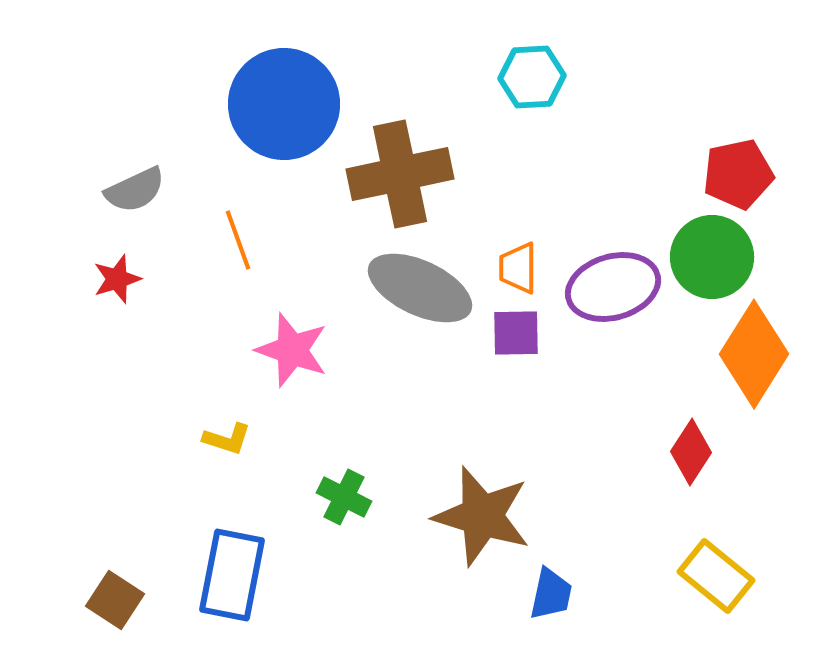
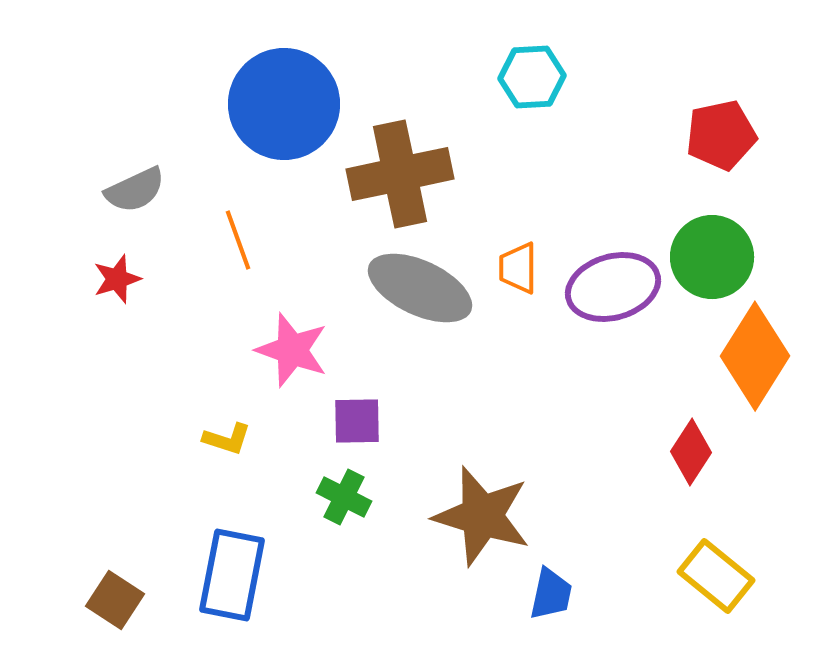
red pentagon: moved 17 px left, 39 px up
purple square: moved 159 px left, 88 px down
orange diamond: moved 1 px right, 2 px down
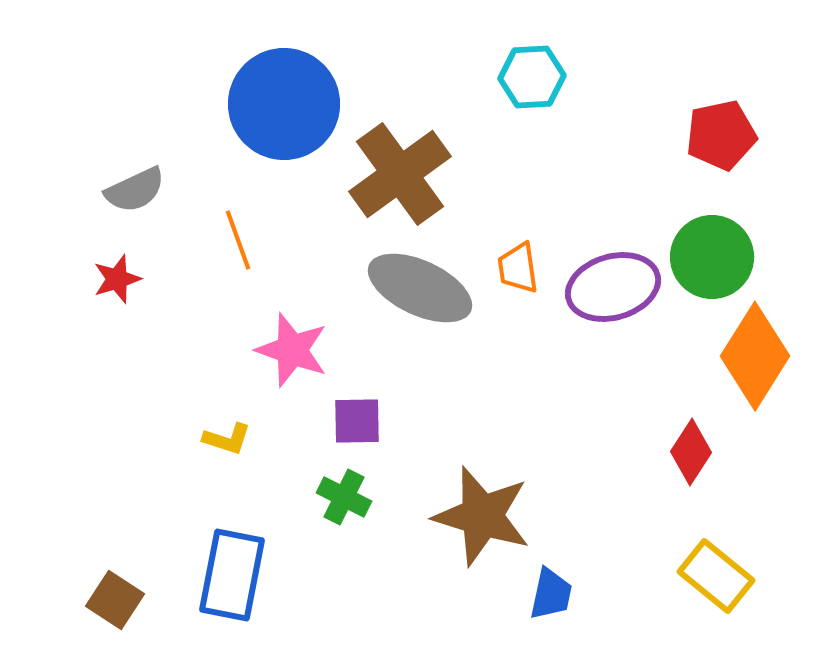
brown cross: rotated 24 degrees counterclockwise
orange trapezoid: rotated 8 degrees counterclockwise
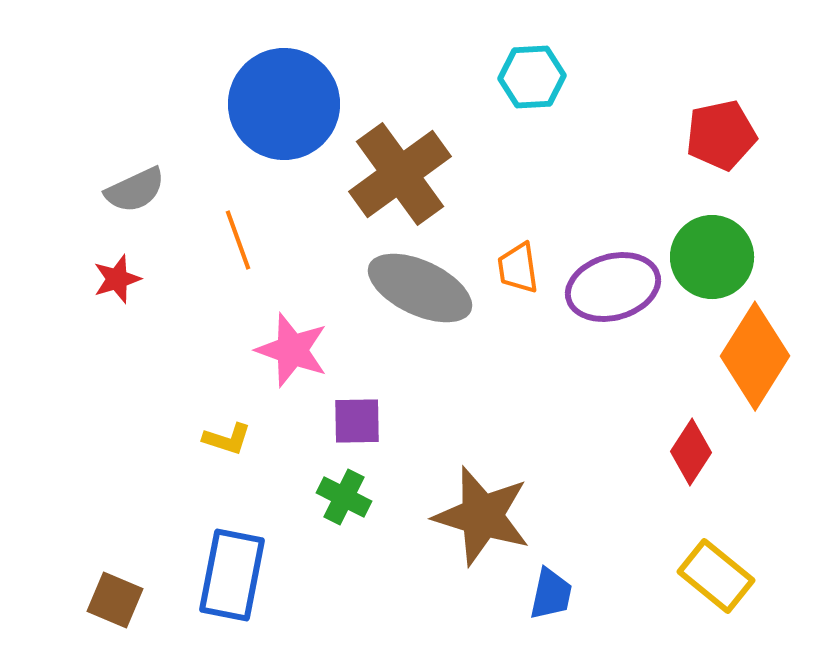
brown square: rotated 10 degrees counterclockwise
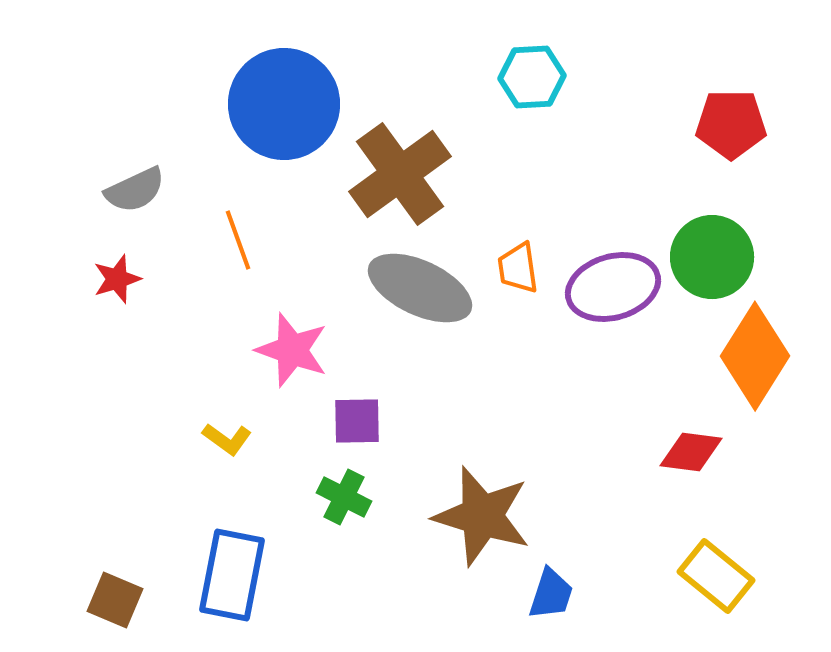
red pentagon: moved 10 px right, 11 px up; rotated 12 degrees clockwise
yellow L-shape: rotated 18 degrees clockwise
red diamond: rotated 64 degrees clockwise
blue trapezoid: rotated 6 degrees clockwise
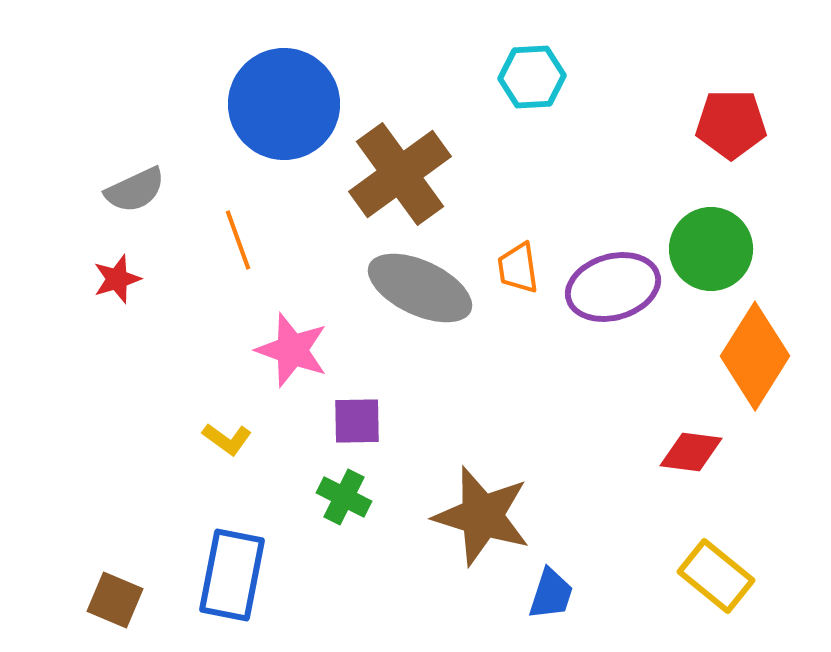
green circle: moved 1 px left, 8 px up
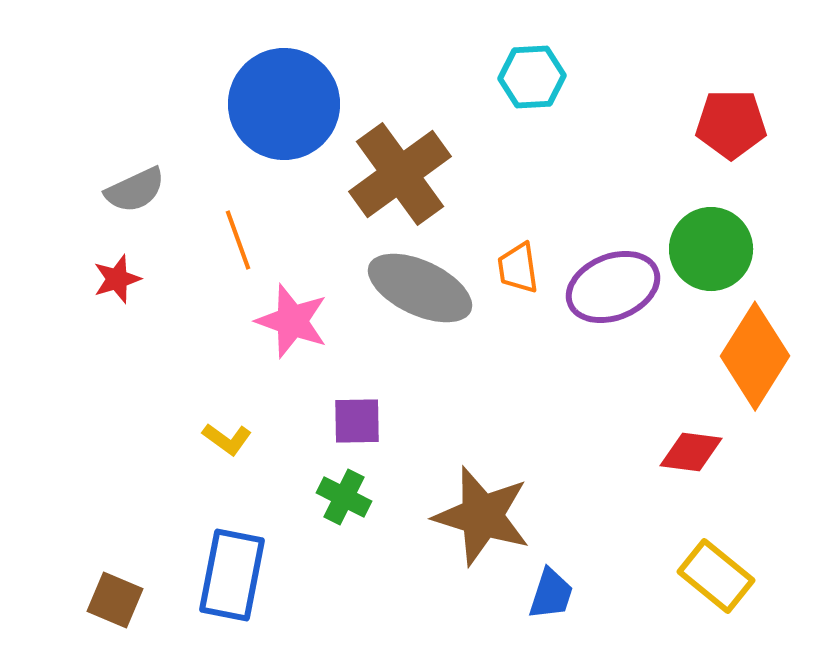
purple ellipse: rotated 6 degrees counterclockwise
pink star: moved 29 px up
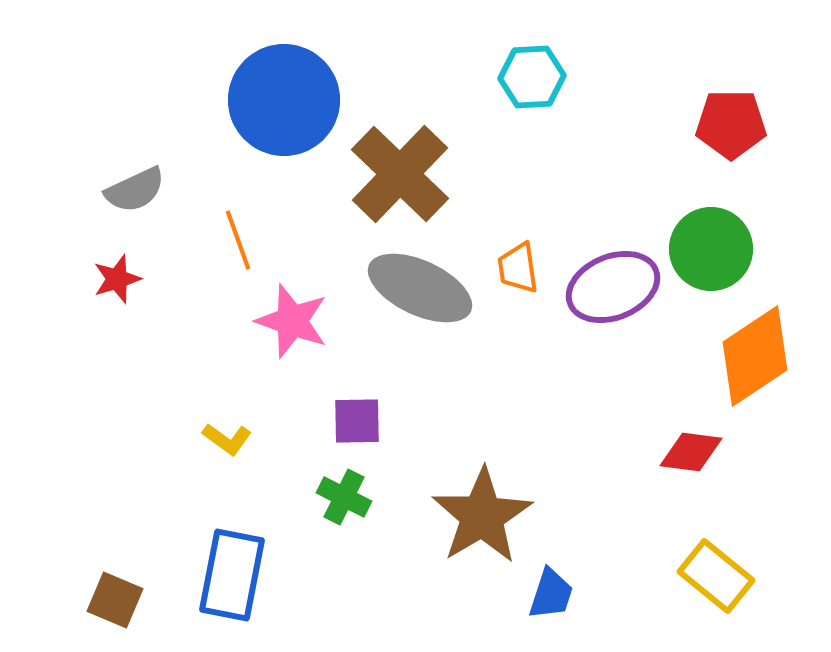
blue circle: moved 4 px up
brown cross: rotated 10 degrees counterclockwise
orange diamond: rotated 24 degrees clockwise
brown star: rotated 24 degrees clockwise
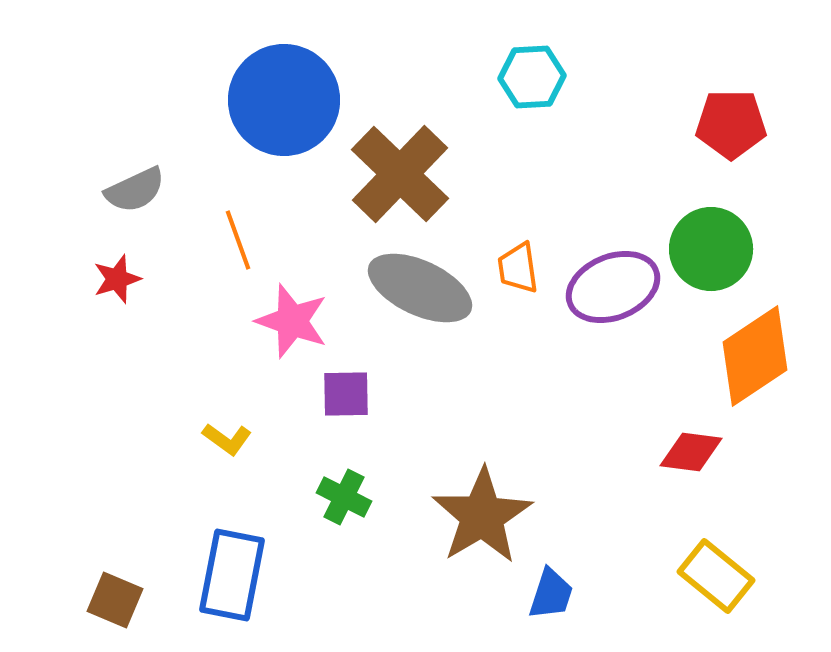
purple square: moved 11 px left, 27 px up
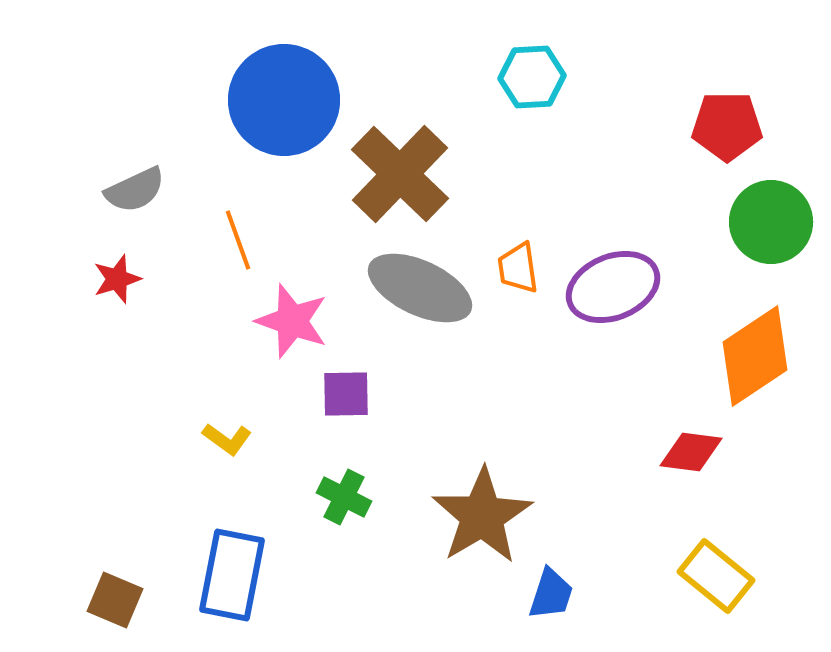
red pentagon: moved 4 px left, 2 px down
green circle: moved 60 px right, 27 px up
